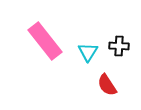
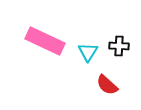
pink rectangle: rotated 27 degrees counterclockwise
red semicircle: rotated 15 degrees counterclockwise
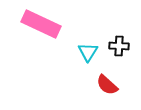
pink rectangle: moved 4 px left, 17 px up
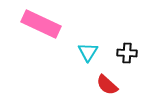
black cross: moved 8 px right, 7 px down
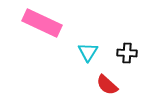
pink rectangle: moved 1 px right, 1 px up
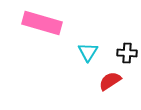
pink rectangle: rotated 9 degrees counterclockwise
red semicircle: moved 3 px right, 4 px up; rotated 105 degrees clockwise
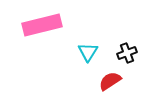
pink rectangle: moved 2 px down; rotated 30 degrees counterclockwise
black cross: rotated 24 degrees counterclockwise
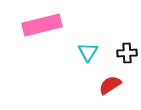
black cross: rotated 18 degrees clockwise
red semicircle: moved 4 px down
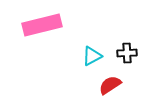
cyan triangle: moved 4 px right, 4 px down; rotated 30 degrees clockwise
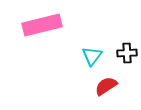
cyan triangle: rotated 25 degrees counterclockwise
red semicircle: moved 4 px left, 1 px down
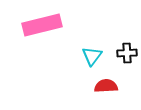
red semicircle: rotated 30 degrees clockwise
